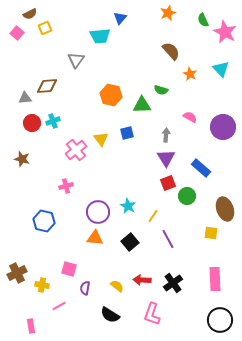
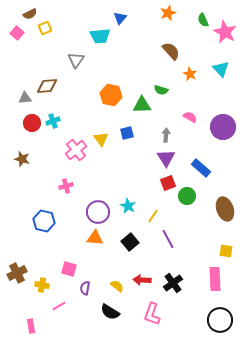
yellow square at (211, 233): moved 15 px right, 18 px down
black semicircle at (110, 315): moved 3 px up
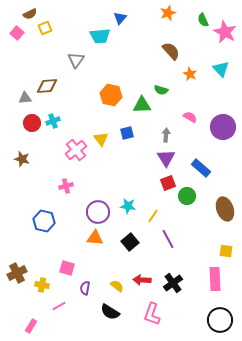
cyan star at (128, 206): rotated 21 degrees counterclockwise
pink square at (69, 269): moved 2 px left, 1 px up
pink rectangle at (31, 326): rotated 40 degrees clockwise
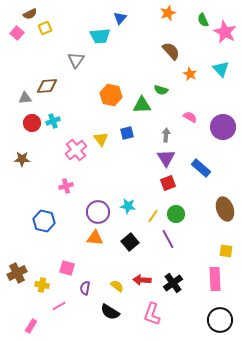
brown star at (22, 159): rotated 14 degrees counterclockwise
green circle at (187, 196): moved 11 px left, 18 px down
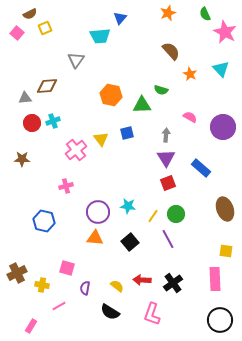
green semicircle at (203, 20): moved 2 px right, 6 px up
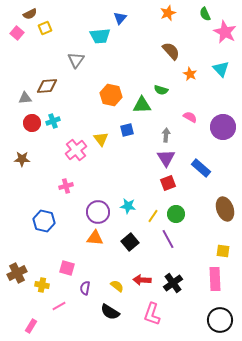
blue square at (127, 133): moved 3 px up
yellow square at (226, 251): moved 3 px left
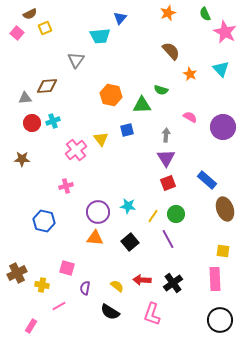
blue rectangle at (201, 168): moved 6 px right, 12 px down
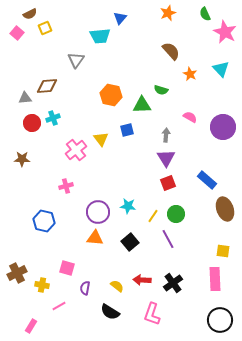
cyan cross at (53, 121): moved 3 px up
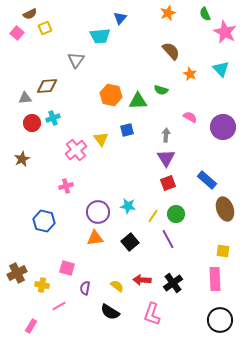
green triangle at (142, 105): moved 4 px left, 4 px up
brown star at (22, 159): rotated 28 degrees counterclockwise
orange triangle at (95, 238): rotated 12 degrees counterclockwise
